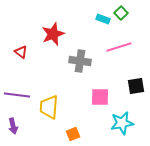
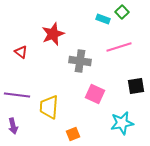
green square: moved 1 px right, 1 px up
pink square: moved 5 px left, 3 px up; rotated 24 degrees clockwise
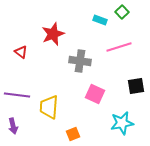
cyan rectangle: moved 3 px left, 1 px down
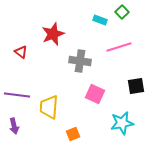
purple arrow: moved 1 px right
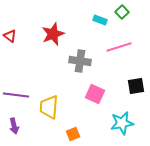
red triangle: moved 11 px left, 16 px up
purple line: moved 1 px left
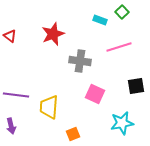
purple arrow: moved 3 px left
